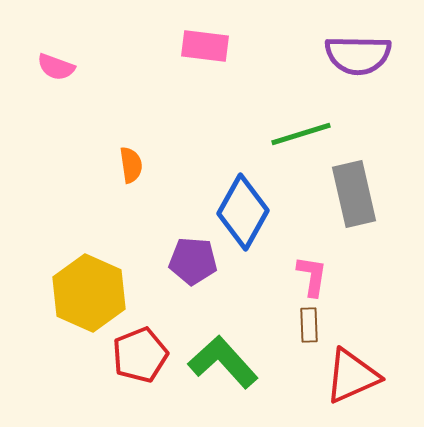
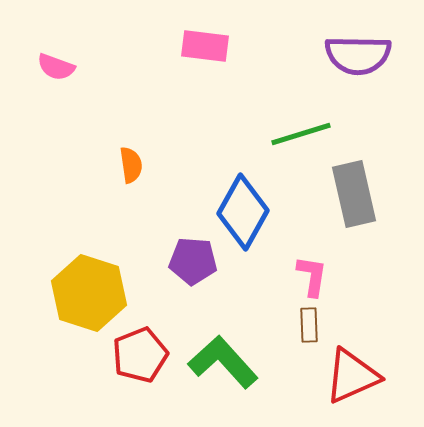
yellow hexagon: rotated 6 degrees counterclockwise
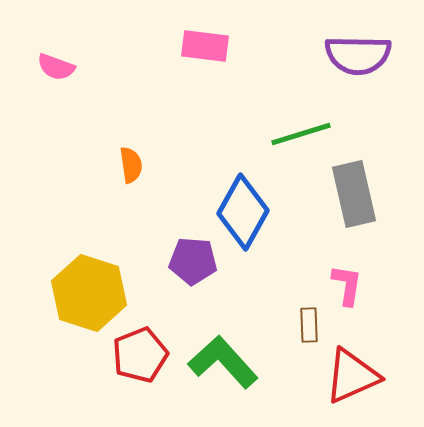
pink L-shape: moved 35 px right, 9 px down
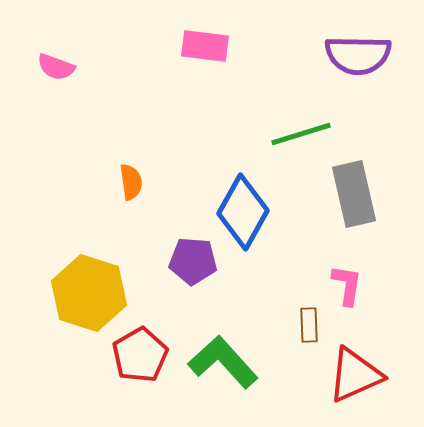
orange semicircle: moved 17 px down
red pentagon: rotated 8 degrees counterclockwise
red triangle: moved 3 px right, 1 px up
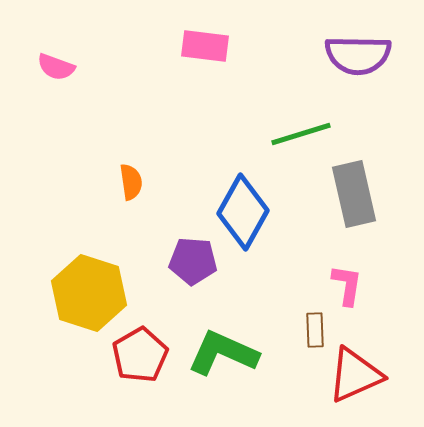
brown rectangle: moved 6 px right, 5 px down
green L-shape: moved 9 px up; rotated 24 degrees counterclockwise
